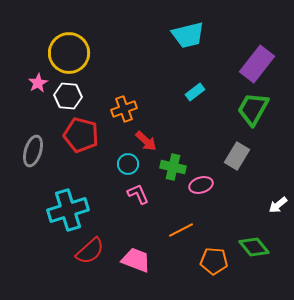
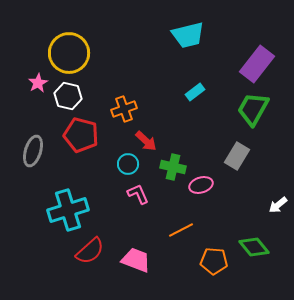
white hexagon: rotated 8 degrees clockwise
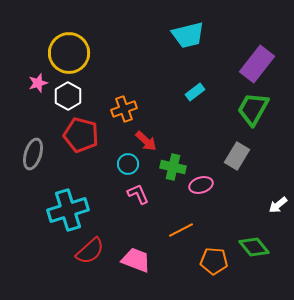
pink star: rotated 12 degrees clockwise
white hexagon: rotated 16 degrees clockwise
gray ellipse: moved 3 px down
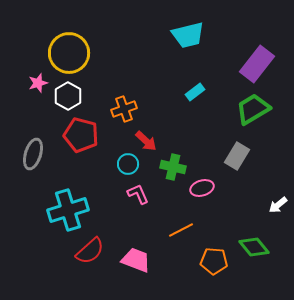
green trapezoid: rotated 30 degrees clockwise
pink ellipse: moved 1 px right, 3 px down
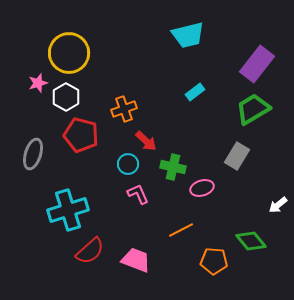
white hexagon: moved 2 px left, 1 px down
green diamond: moved 3 px left, 6 px up
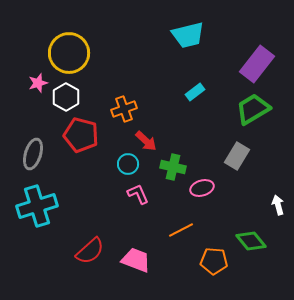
white arrow: rotated 114 degrees clockwise
cyan cross: moved 31 px left, 4 px up
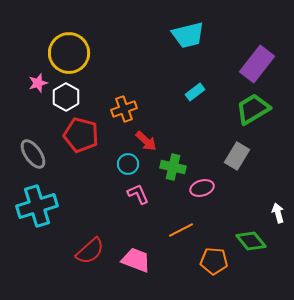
gray ellipse: rotated 52 degrees counterclockwise
white arrow: moved 8 px down
